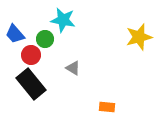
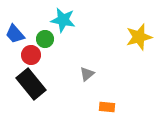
gray triangle: moved 14 px right, 6 px down; rotated 49 degrees clockwise
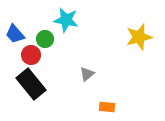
cyan star: moved 3 px right
